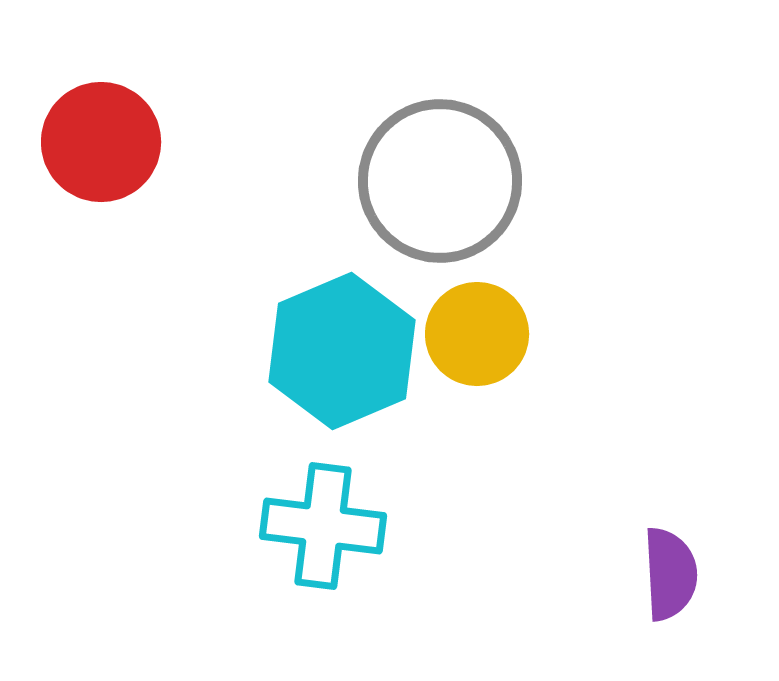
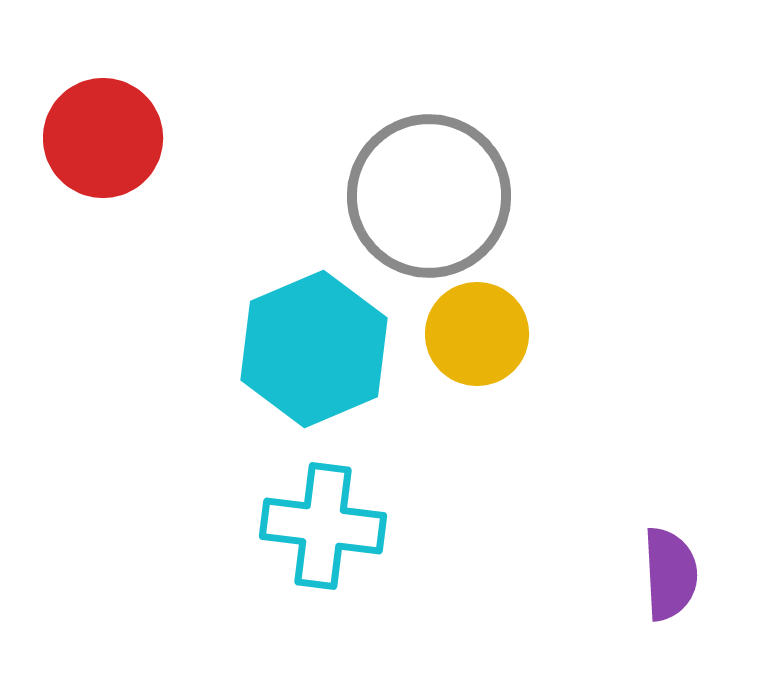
red circle: moved 2 px right, 4 px up
gray circle: moved 11 px left, 15 px down
cyan hexagon: moved 28 px left, 2 px up
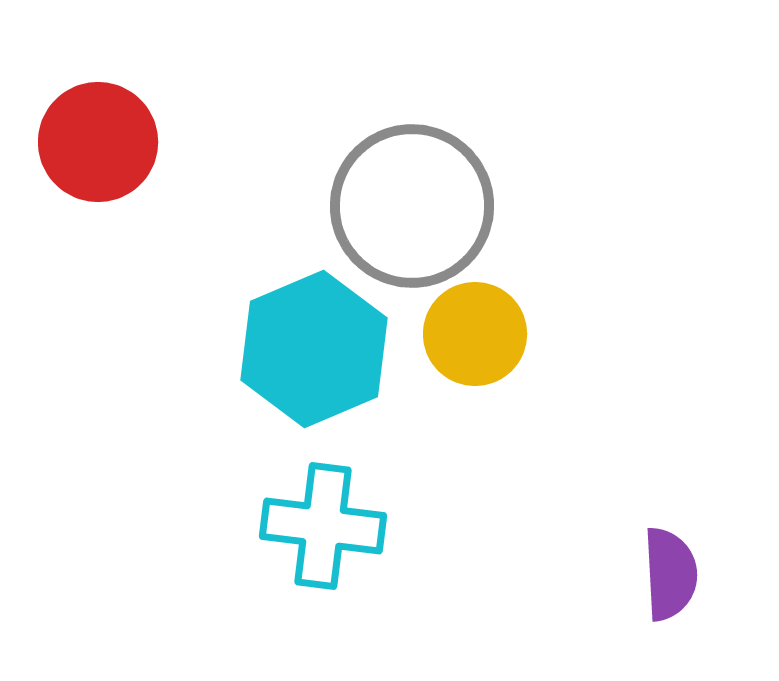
red circle: moved 5 px left, 4 px down
gray circle: moved 17 px left, 10 px down
yellow circle: moved 2 px left
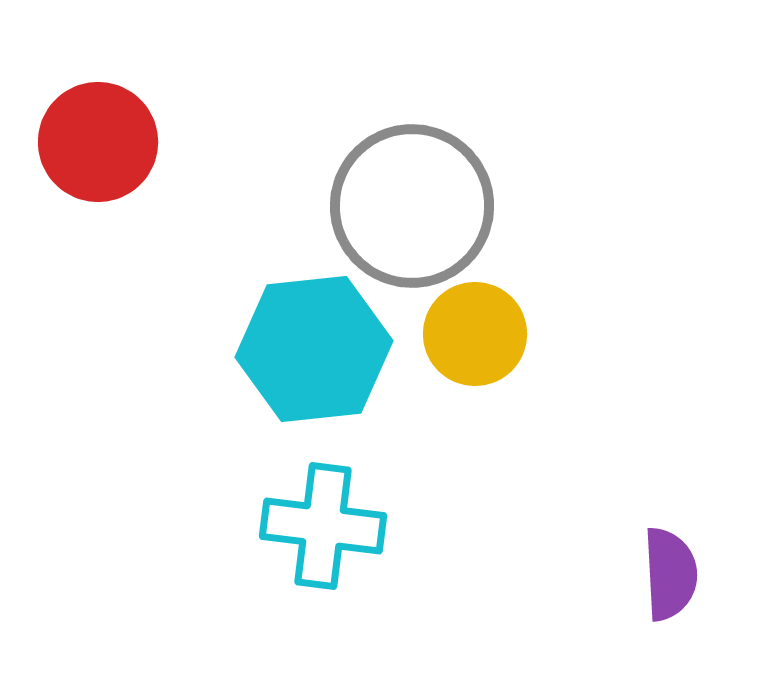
cyan hexagon: rotated 17 degrees clockwise
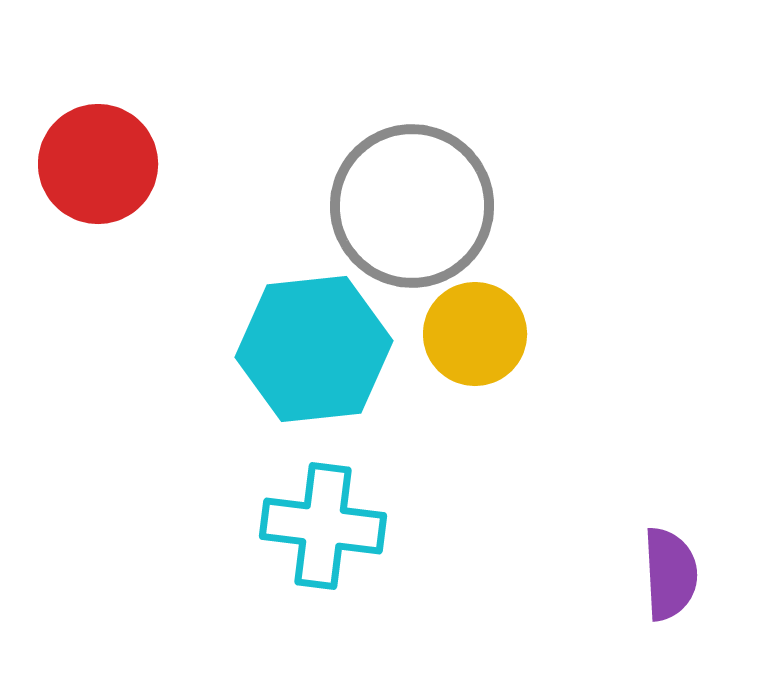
red circle: moved 22 px down
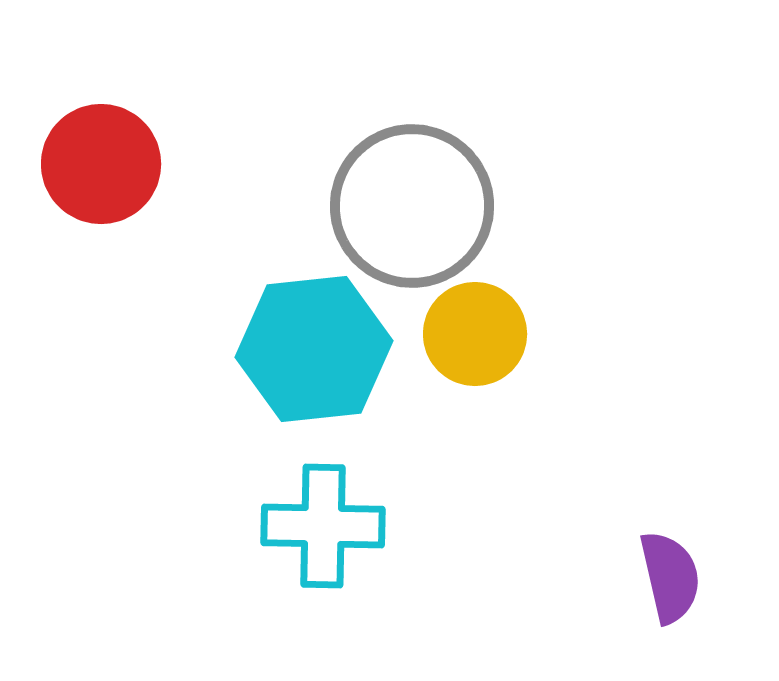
red circle: moved 3 px right
cyan cross: rotated 6 degrees counterclockwise
purple semicircle: moved 3 px down; rotated 10 degrees counterclockwise
